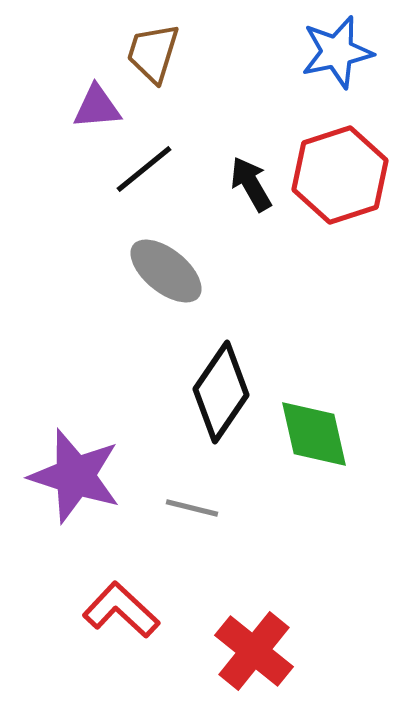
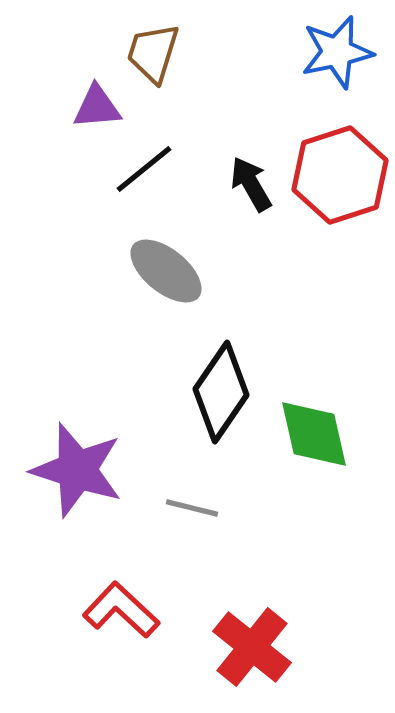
purple star: moved 2 px right, 6 px up
red cross: moved 2 px left, 4 px up
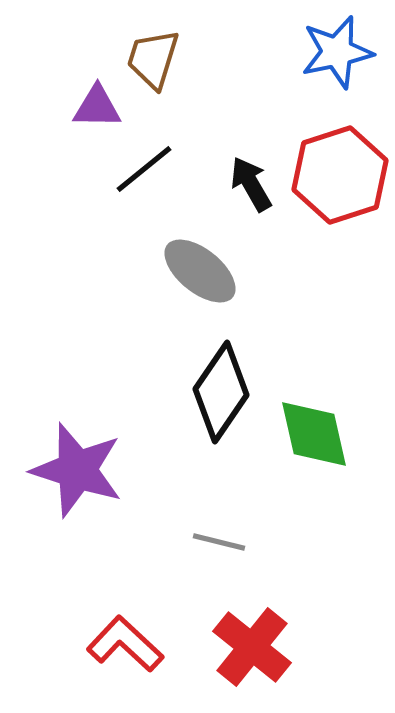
brown trapezoid: moved 6 px down
purple triangle: rotated 6 degrees clockwise
gray ellipse: moved 34 px right
gray line: moved 27 px right, 34 px down
red L-shape: moved 4 px right, 34 px down
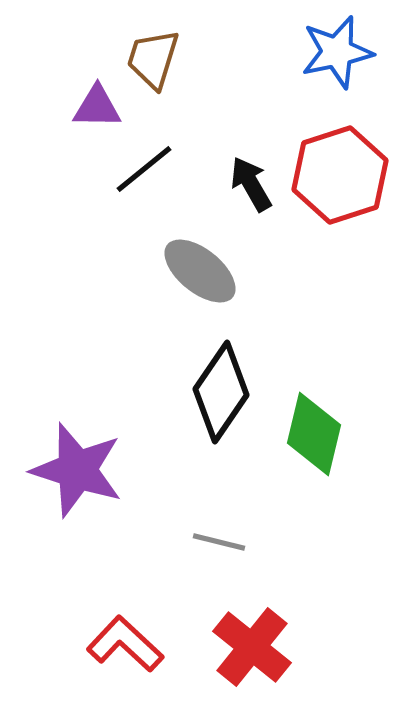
green diamond: rotated 26 degrees clockwise
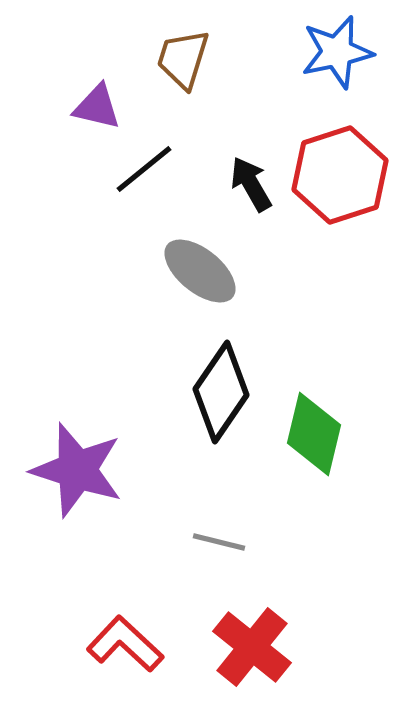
brown trapezoid: moved 30 px right
purple triangle: rotated 12 degrees clockwise
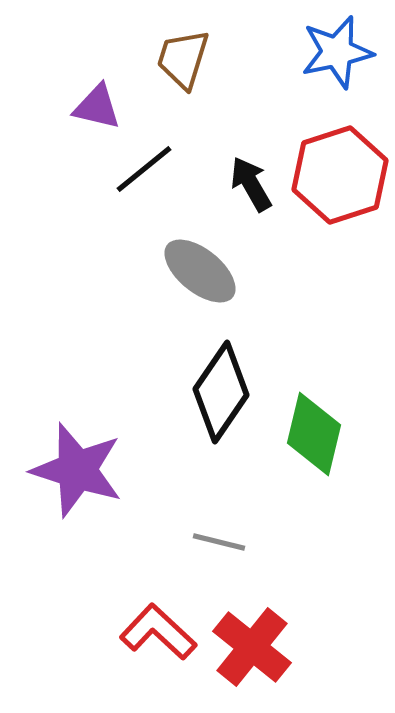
red L-shape: moved 33 px right, 12 px up
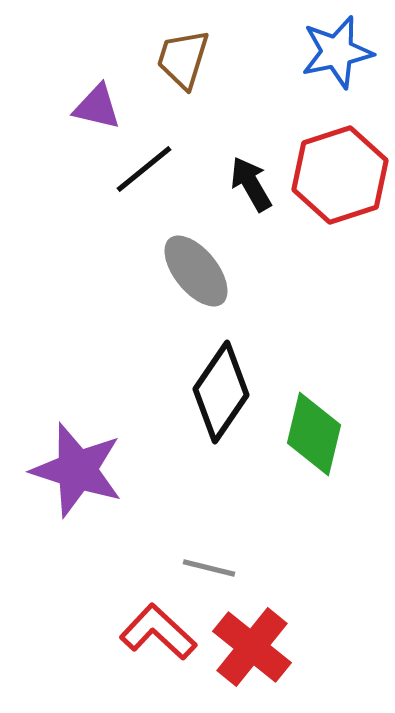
gray ellipse: moved 4 px left; rotated 12 degrees clockwise
gray line: moved 10 px left, 26 px down
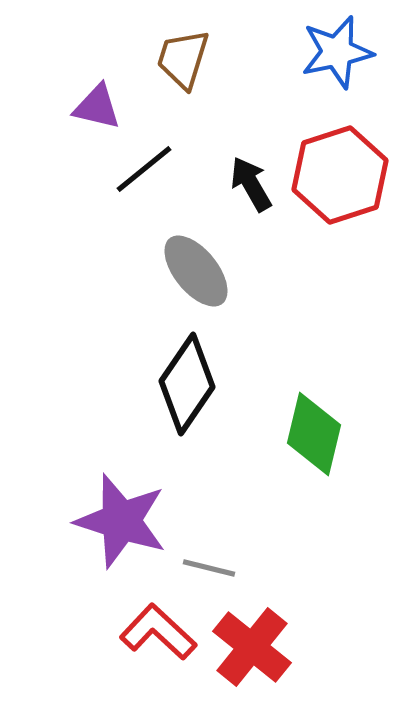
black diamond: moved 34 px left, 8 px up
purple star: moved 44 px right, 51 px down
